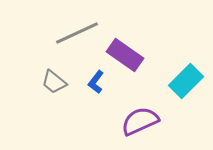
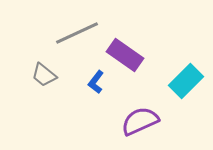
gray trapezoid: moved 10 px left, 7 px up
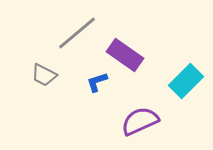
gray line: rotated 15 degrees counterclockwise
gray trapezoid: rotated 12 degrees counterclockwise
blue L-shape: moved 1 px right; rotated 35 degrees clockwise
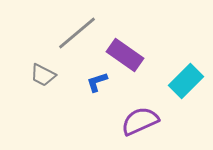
gray trapezoid: moved 1 px left
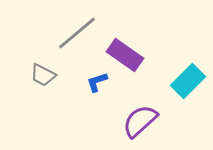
cyan rectangle: moved 2 px right
purple semicircle: rotated 18 degrees counterclockwise
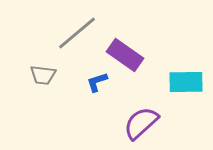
gray trapezoid: rotated 20 degrees counterclockwise
cyan rectangle: moved 2 px left, 1 px down; rotated 44 degrees clockwise
purple semicircle: moved 1 px right, 2 px down
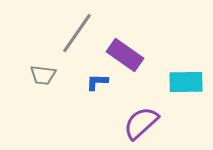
gray line: rotated 15 degrees counterclockwise
blue L-shape: rotated 20 degrees clockwise
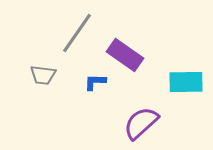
blue L-shape: moved 2 px left
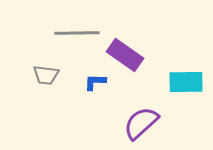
gray line: rotated 54 degrees clockwise
gray trapezoid: moved 3 px right
